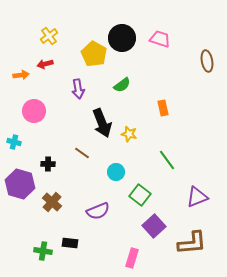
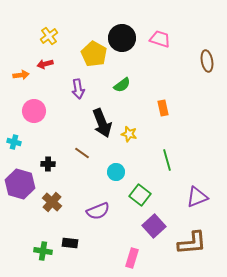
green line: rotated 20 degrees clockwise
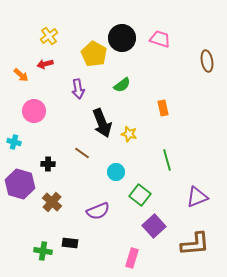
orange arrow: rotated 49 degrees clockwise
brown L-shape: moved 3 px right, 1 px down
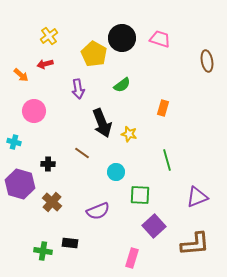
orange rectangle: rotated 28 degrees clockwise
green square: rotated 35 degrees counterclockwise
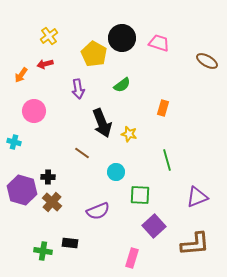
pink trapezoid: moved 1 px left, 4 px down
brown ellipse: rotated 50 degrees counterclockwise
orange arrow: rotated 84 degrees clockwise
black cross: moved 13 px down
purple hexagon: moved 2 px right, 6 px down
